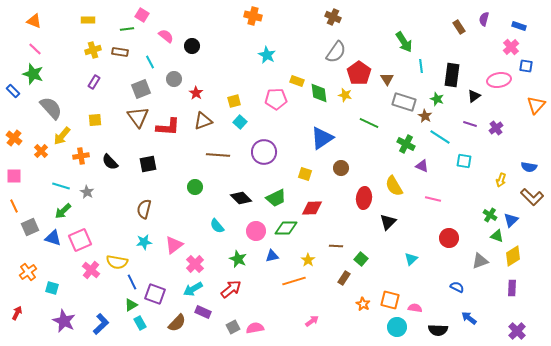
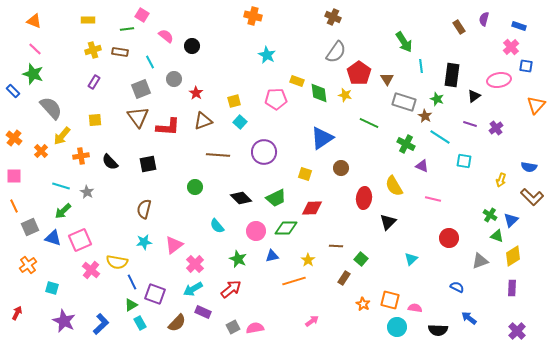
orange cross at (28, 272): moved 7 px up
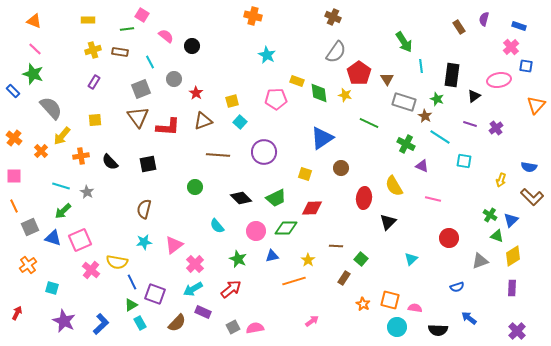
yellow square at (234, 101): moved 2 px left
blue semicircle at (457, 287): rotated 136 degrees clockwise
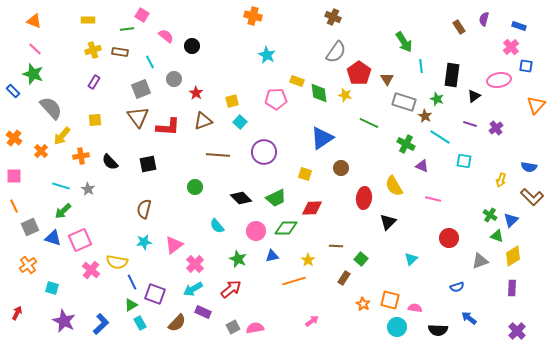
gray star at (87, 192): moved 1 px right, 3 px up
